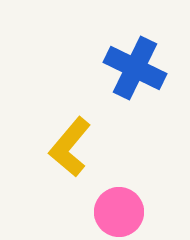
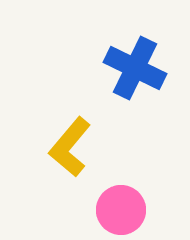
pink circle: moved 2 px right, 2 px up
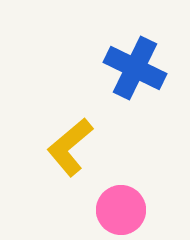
yellow L-shape: rotated 10 degrees clockwise
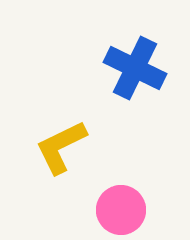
yellow L-shape: moved 9 px left; rotated 14 degrees clockwise
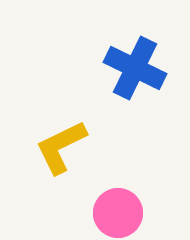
pink circle: moved 3 px left, 3 px down
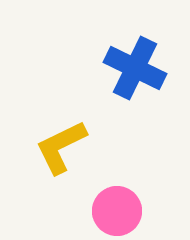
pink circle: moved 1 px left, 2 px up
